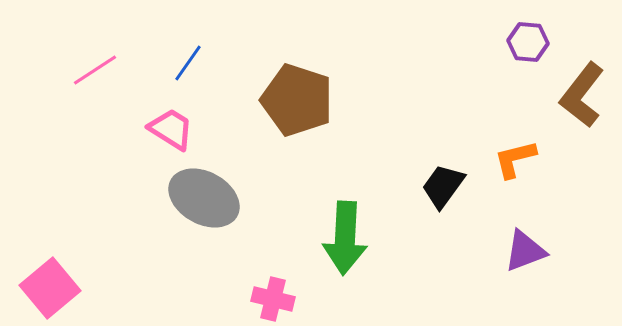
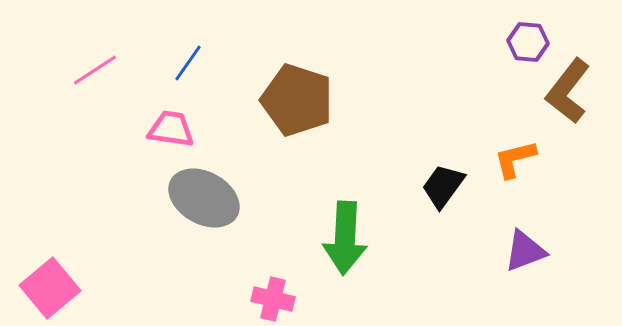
brown L-shape: moved 14 px left, 4 px up
pink trapezoid: rotated 24 degrees counterclockwise
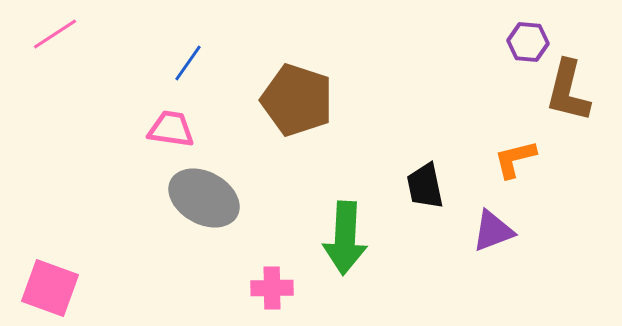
pink line: moved 40 px left, 36 px up
brown L-shape: rotated 24 degrees counterclockwise
black trapezoid: moved 18 px left; rotated 48 degrees counterclockwise
purple triangle: moved 32 px left, 20 px up
pink square: rotated 30 degrees counterclockwise
pink cross: moved 1 px left, 11 px up; rotated 15 degrees counterclockwise
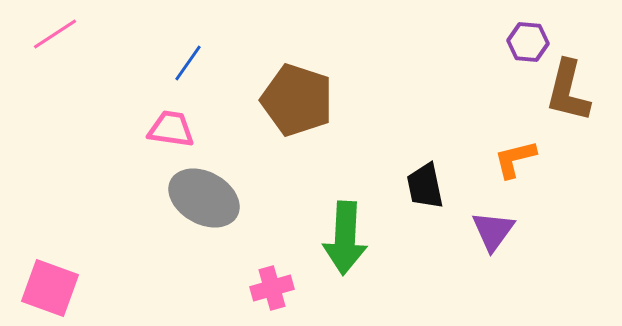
purple triangle: rotated 33 degrees counterclockwise
pink cross: rotated 15 degrees counterclockwise
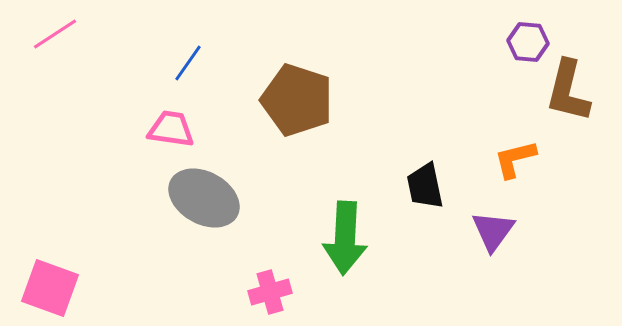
pink cross: moved 2 px left, 4 px down
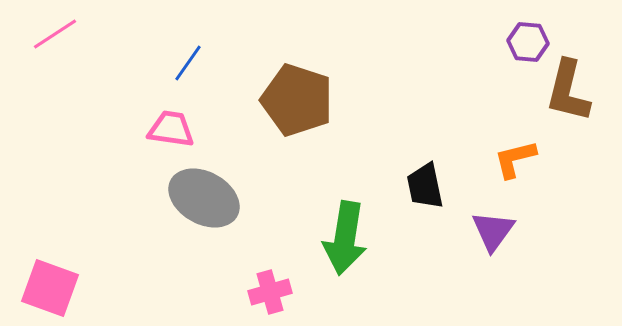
green arrow: rotated 6 degrees clockwise
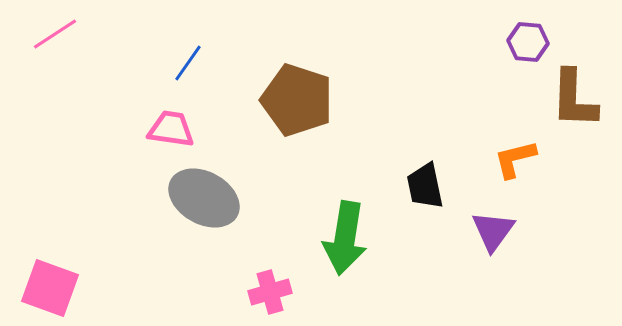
brown L-shape: moved 6 px right, 8 px down; rotated 12 degrees counterclockwise
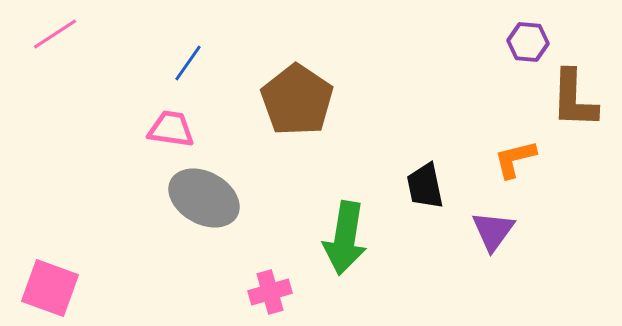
brown pentagon: rotated 16 degrees clockwise
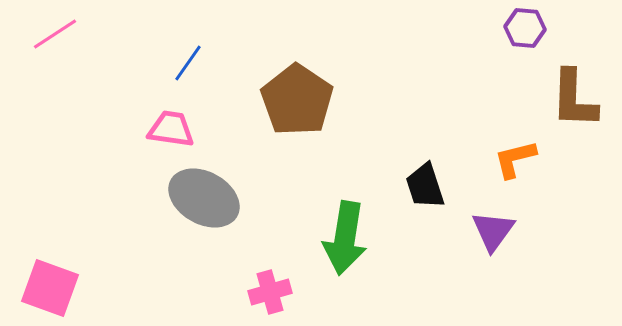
purple hexagon: moved 3 px left, 14 px up
black trapezoid: rotated 6 degrees counterclockwise
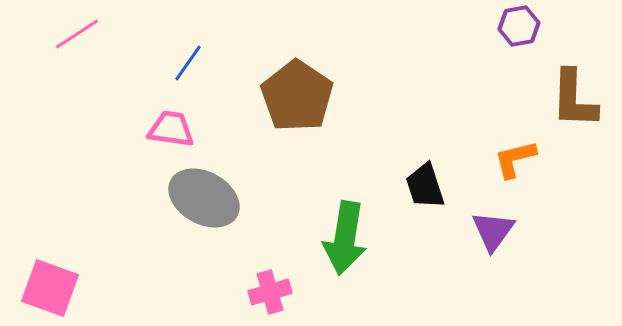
purple hexagon: moved 6 px left, 2 px up; rotated 15 degrees counterclockwise
pink line: moved 22 px right
brown pentagon: moved 4 px up
